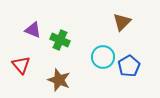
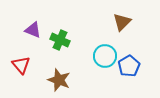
cyan circle: moved 2 px right, 1 px up
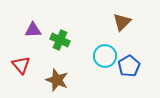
purple triangle: rotated 24 degrees counterclockwise
brown star: moved 2 px left
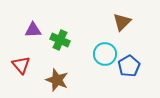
cyan circle: moved 2 px up
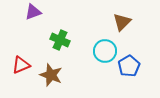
purple triangle: moved 18 px up; rotated 18 degrees counterclockwise
cyan circle: moved 3 px up
red triangle: rotated 48 degrees clockwise
brown star: moved 6 px left, 5 px up
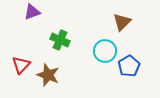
purple triangle: moved 1 px left
red triangle: rotated 24 degrees counterclockwise
brown star: moved 3 px left
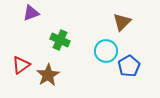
purple triangle: moved 1 px left, 1 px down
cyan circle: moved 1 px right
red triangle: rotated 12 degrees clockwise
brown star: rotated 20 degrees clockwise
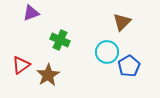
cyan circle: moved 1 px right, 1 px down
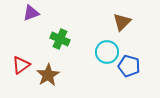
green cross: moved 1 px up
blue pentagon: rotated 25 degrees counterclockwise
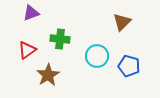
green cross: rotated 18 degrees counterclockwise
cyan circle: moved 10 px left, 4 px down
red triangle: moved 6 px right, 15 px up
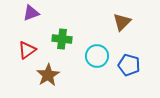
green cross: moved 2 px right
blue pentagon: moved 1 px up
